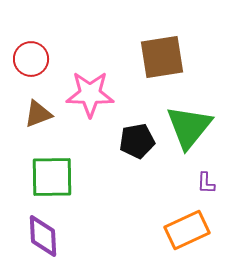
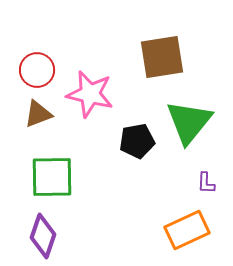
red circle: moved 6 px right, 11 px down
pink star: rotated 12 degrees clockwise
green triangle: moved 5 px up
purple diamond: rotated 21 degrees clockwise
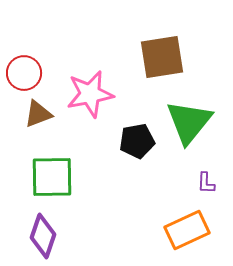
red circle: moved 13 px left, 3 px down
pink star: rotated 24 degrees counterclockwise
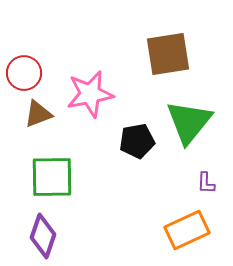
brown square: moved 6 px right, 3 px up
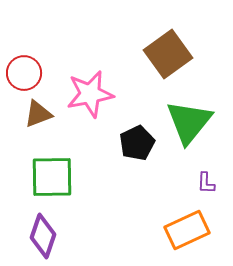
brown square: rotated 27 degrees counterclockwise
black pentagon: moved 2 px down; rotated 16 degrees counterclockwise
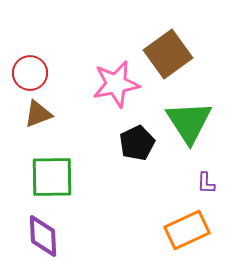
red circle: moved 6 px right
pink star: moved 26 px right, 10 px up
green triangle: rotated 12 degrees counterclockwise
purple diamond: rotated 21 degrees counterclockwise
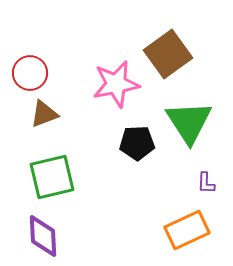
brown triangle: moved 6 px right
black pentagon: rotated 24 degrees clockwise
green square: rotated 12 degrees counterclockwise
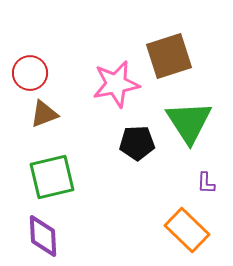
brown square: moved 1 px right, 2 px down; rotated 18 degrees clockwise
orange rectangle: rotated 69 degrees clockwise
